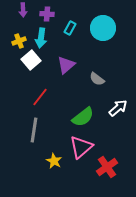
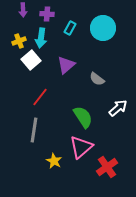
green semicircle: rotated 85 degrees counterclockwise
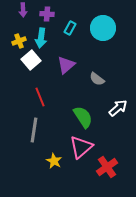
red line: rotated 60 degrees counterclockwise
